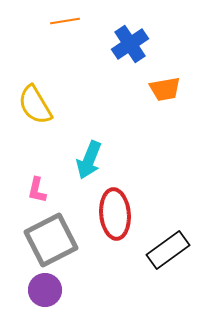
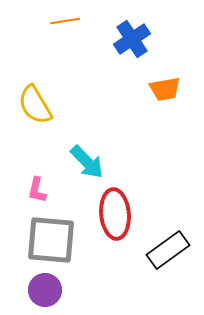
blue cross: moved 2 px right, 5 px up
cyan arrow: moved 2 px left, 2 px down; rotated 66 degrees counterclockwise
gray square: rotated 32 degrees clockwise
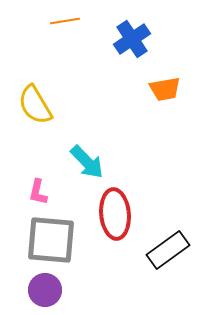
pink L-shape: moved 1 px right, 2 px down
